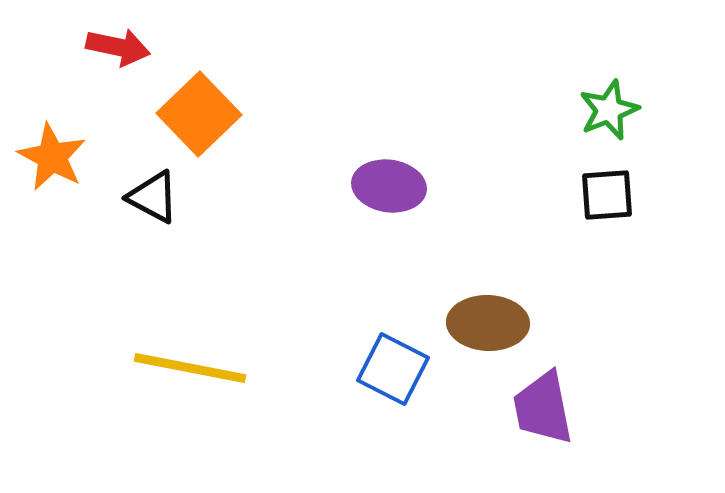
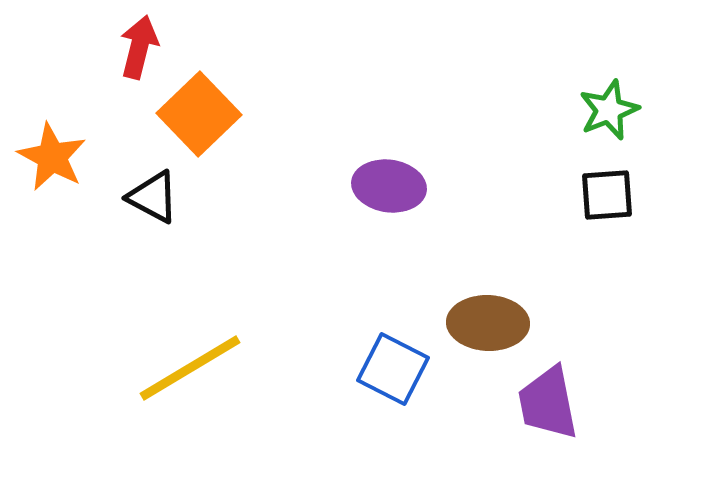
red arrow: moved 21 px right; rotated 88 degrees counterclockwise
yellow line: rotated 42 degrees counterclockwise
purple trapezoid: moved 5 px right, 5 px up
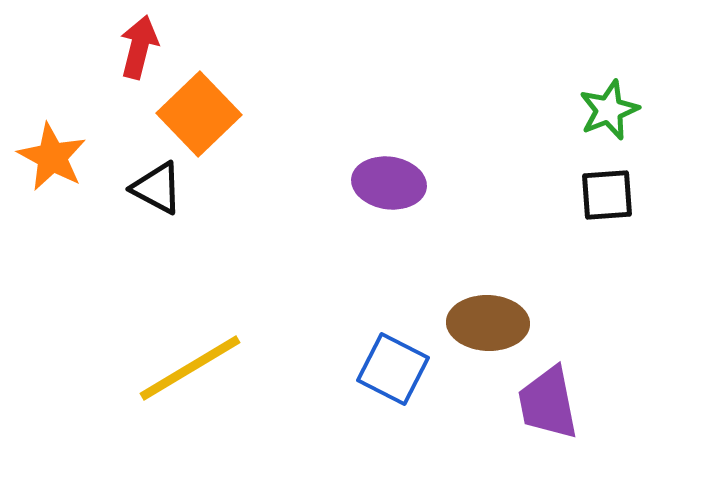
purple ellipse: moved 3 px up
black triangle: moved 4 px right, 9 px up
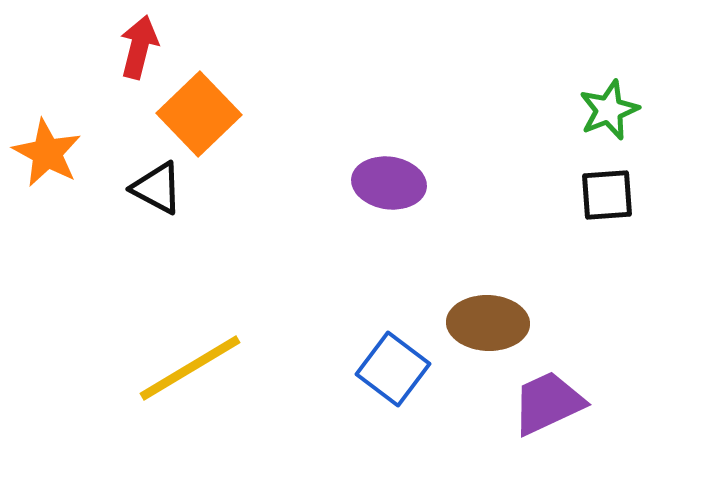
orange star: moved 5 px left, 4 px up
blue square: rotated 10 degrees clockwise
purple trapezoid: rotated 76 degrees clockwise
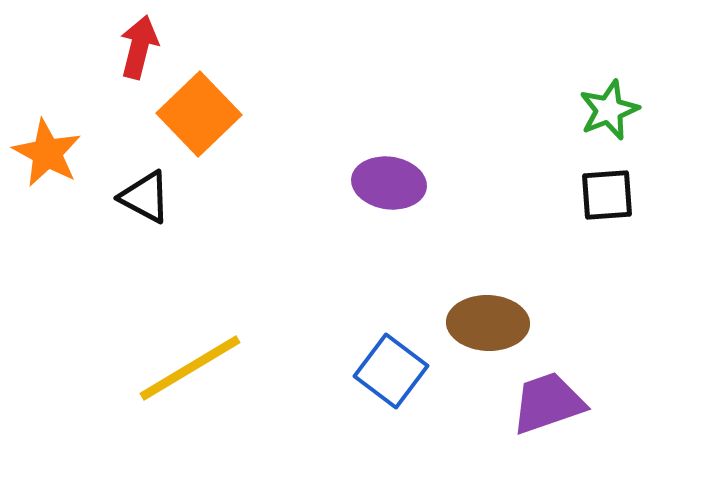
black triangle: moved 12 px left, 9 px down
blue square: moved 2 px left, 2 px down
purple trapezoid: rotated 6 degrees clockwise
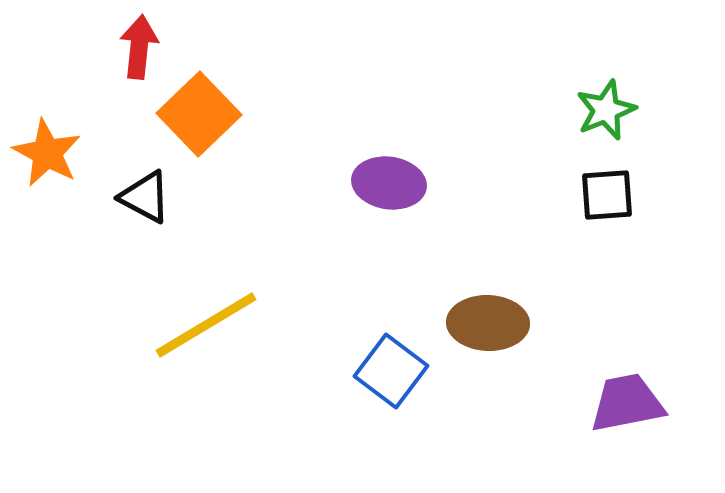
red arrow: rotated 8 degrees counterclockwise
green star: moved 3 px left
yellow line: moved 16 px right, 43 px up
purple trapezoid: moved 79 px right; rotated 8 degrees clockwise
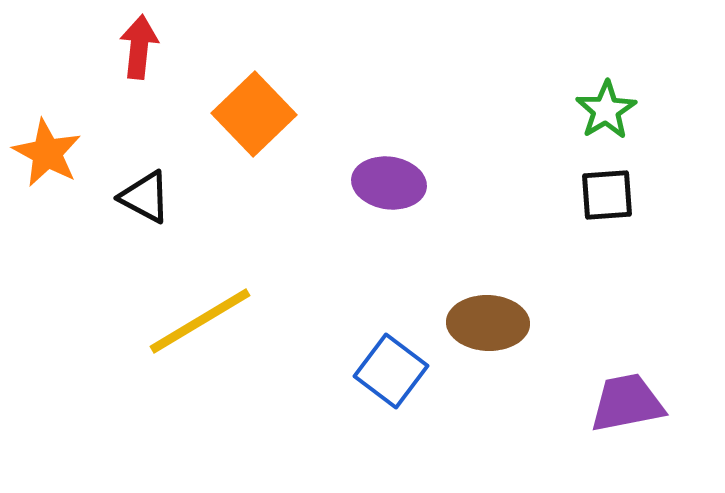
green star: rotated 10 degrees counterclockwise
orange square: moved 55 px right
yellow line: moved 6 px left, 4 px up
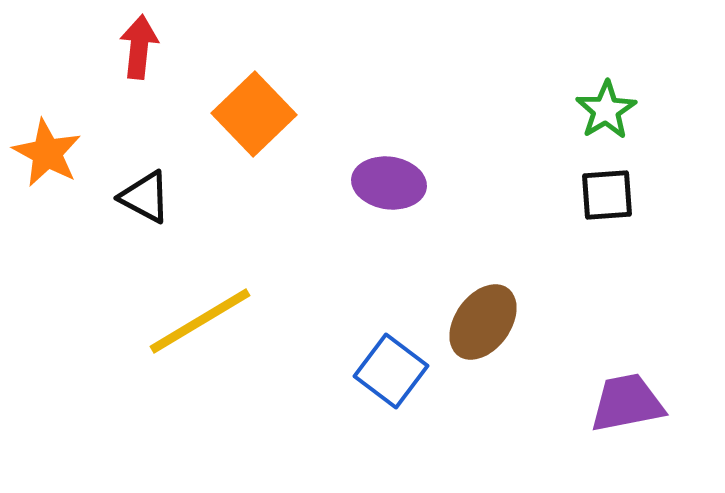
brown ellipse: moved 5 px left, 1 px up; rotated 56 degrees counterclockwise
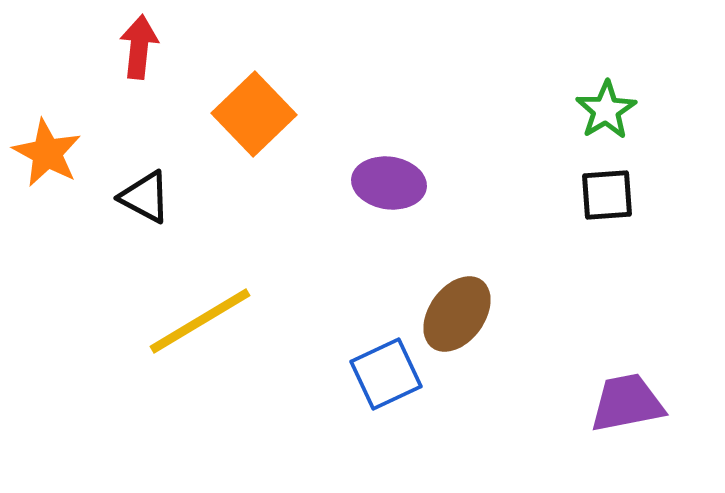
brown ellipse: moved 26 px left, 8 px up
blue square: moved 5 px left, 3 px down; rotated 28 degrees clockwise
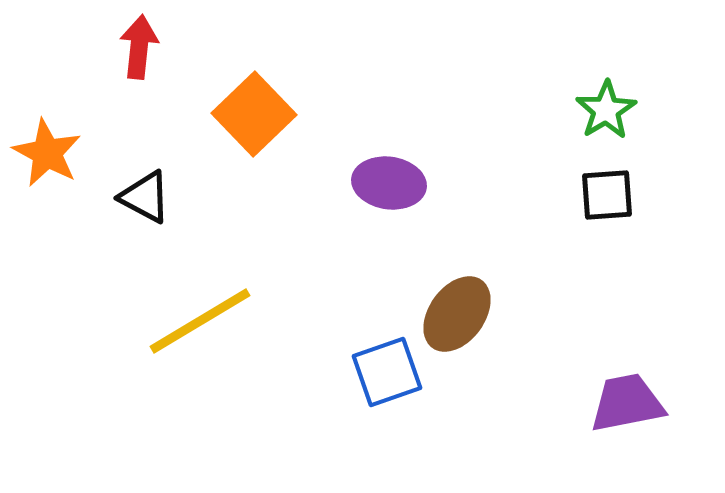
blue square: moved 1 px right, 2 px up; rotated 6 degrees clockwise
